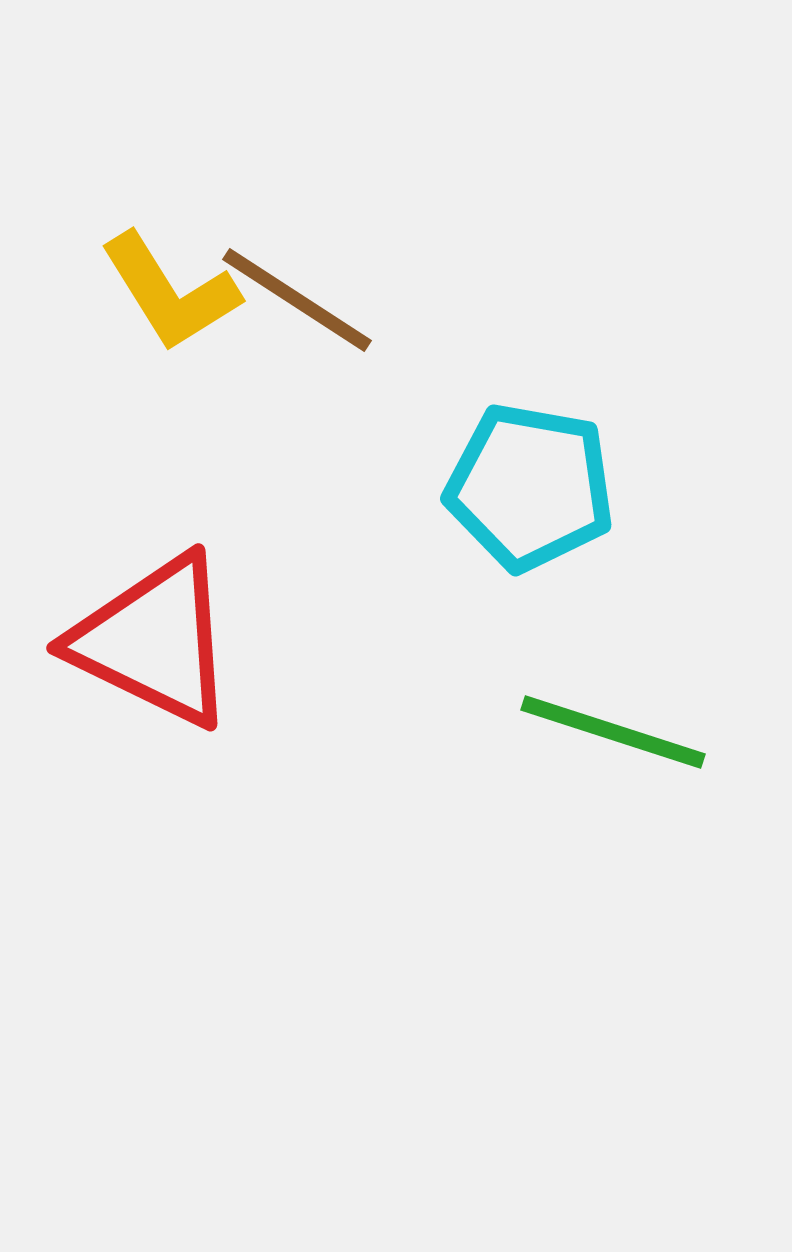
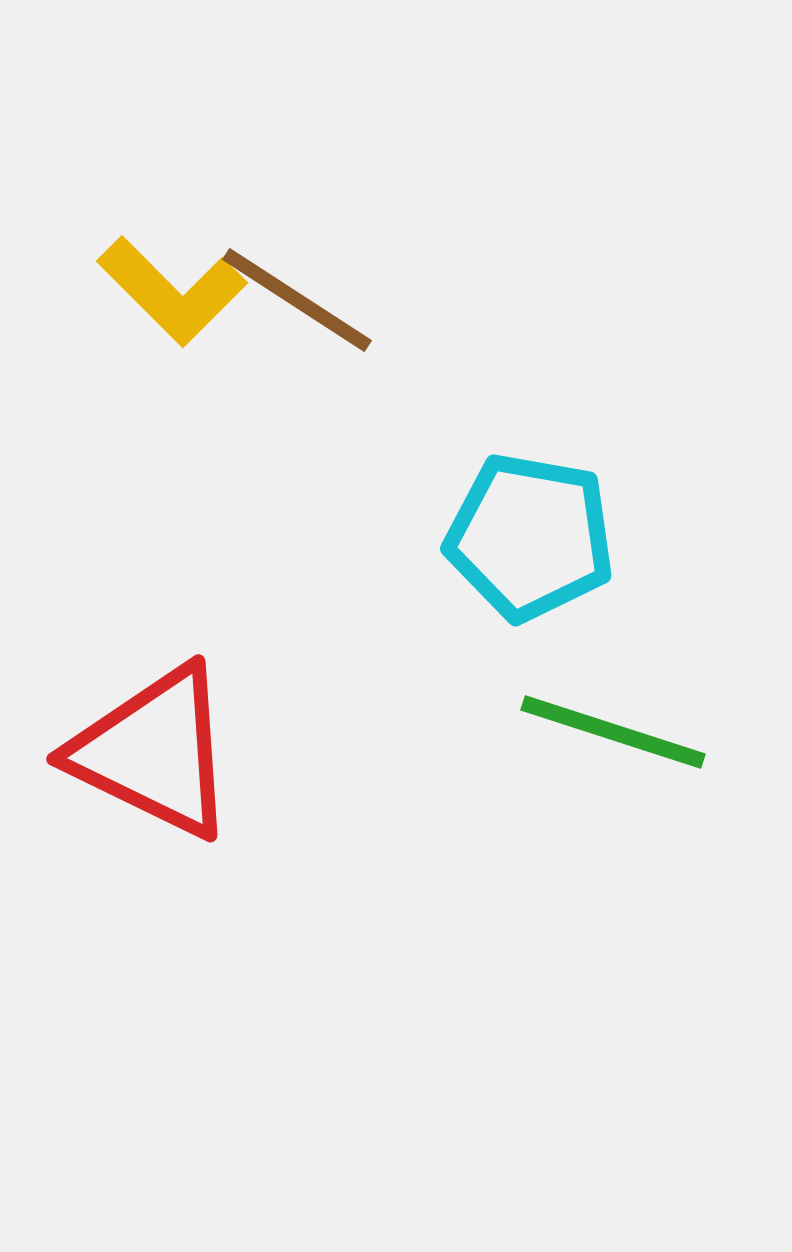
yellow L-shape: moved 2 px right, 1 px up; rotated 13 degrees counterclockwise
cyan pentagon: moved 50 px down
red triangle: moved 111 px down
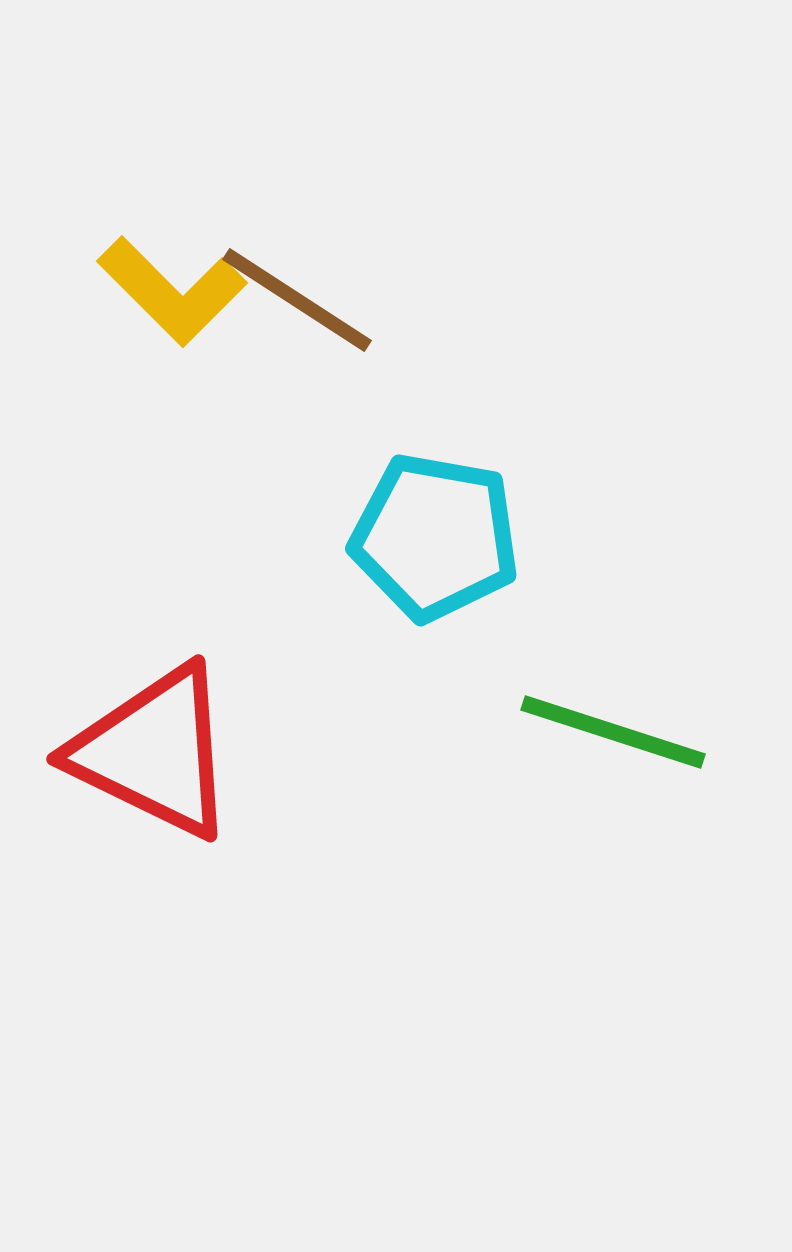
cyan pentagon: moved 95 px left
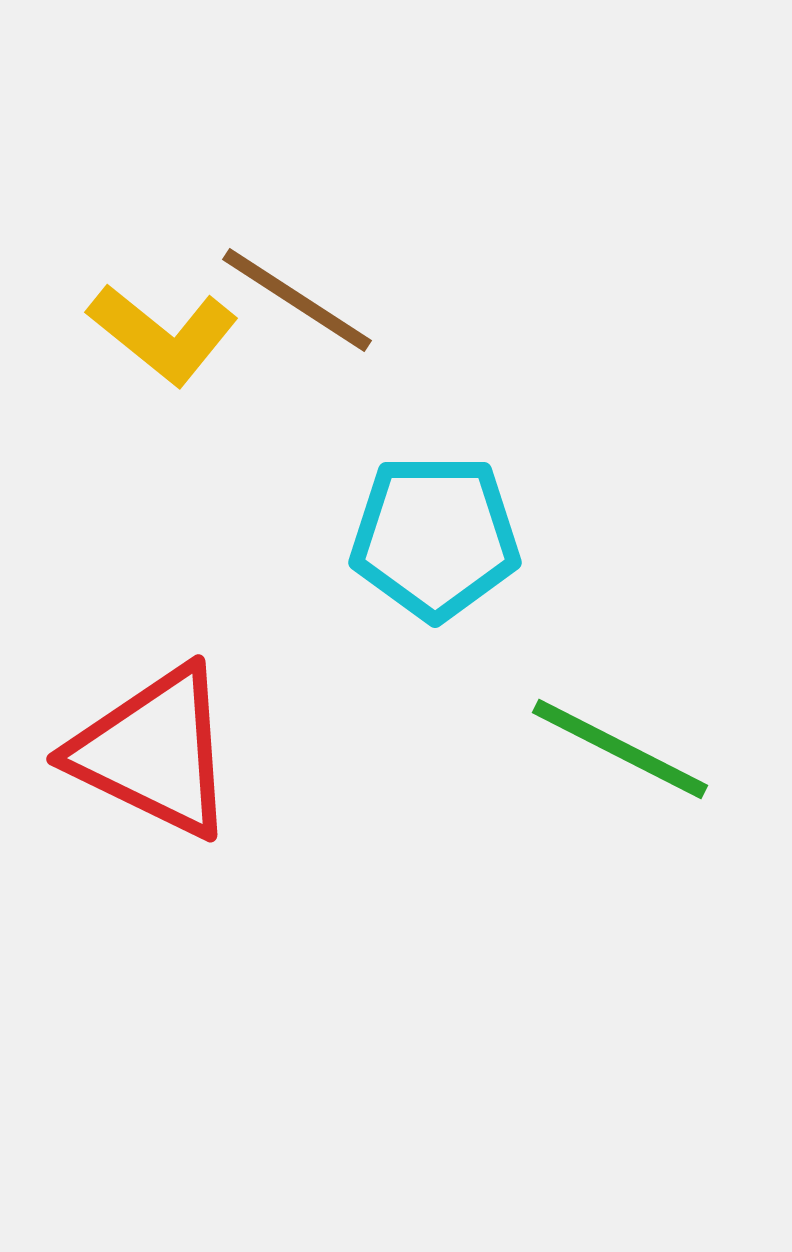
yellow L-shape: moved 9 px left, 43 px down; rotated 6 degrees counterclockwise
cyan pentagon: rotated 10 degrees counterclockwise
green line: moved 7 px right, 17 px down; rotated 9 degrees clockwise
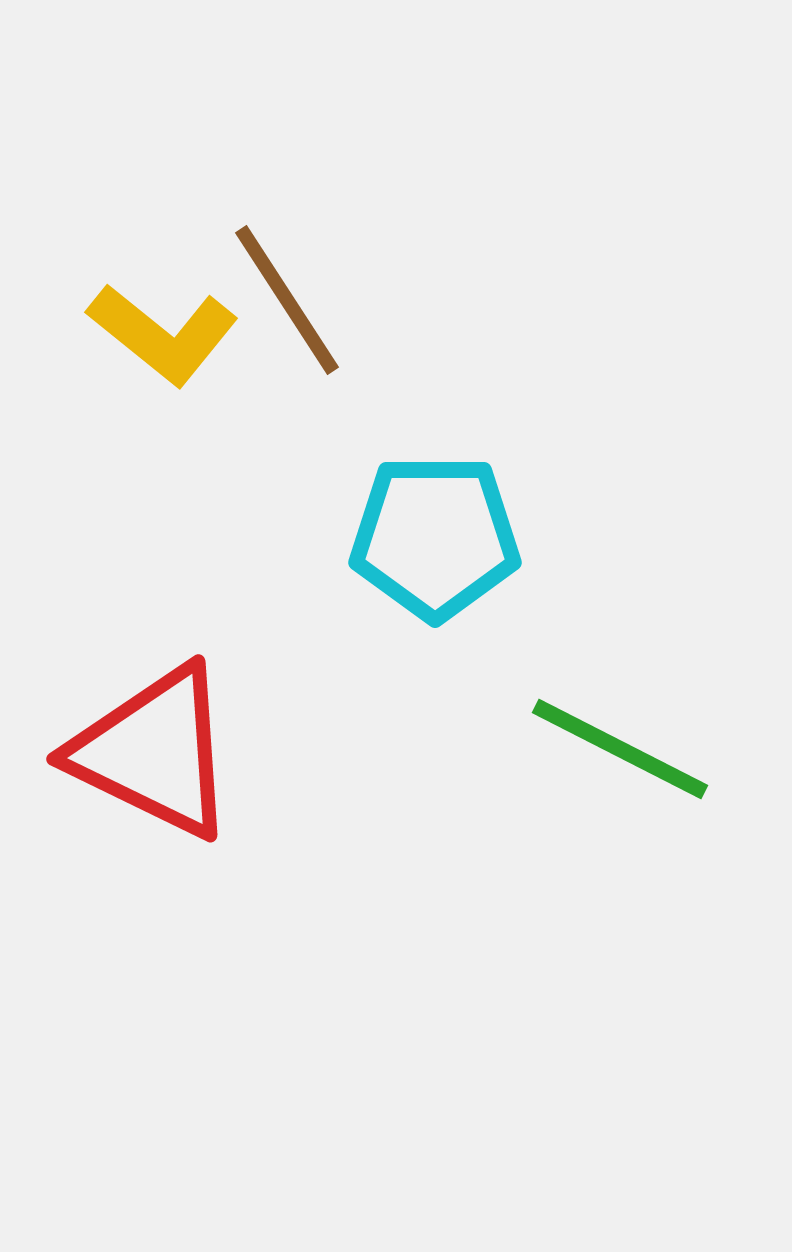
brown line: moved 10 px left; rotated 24 degrees clockwise
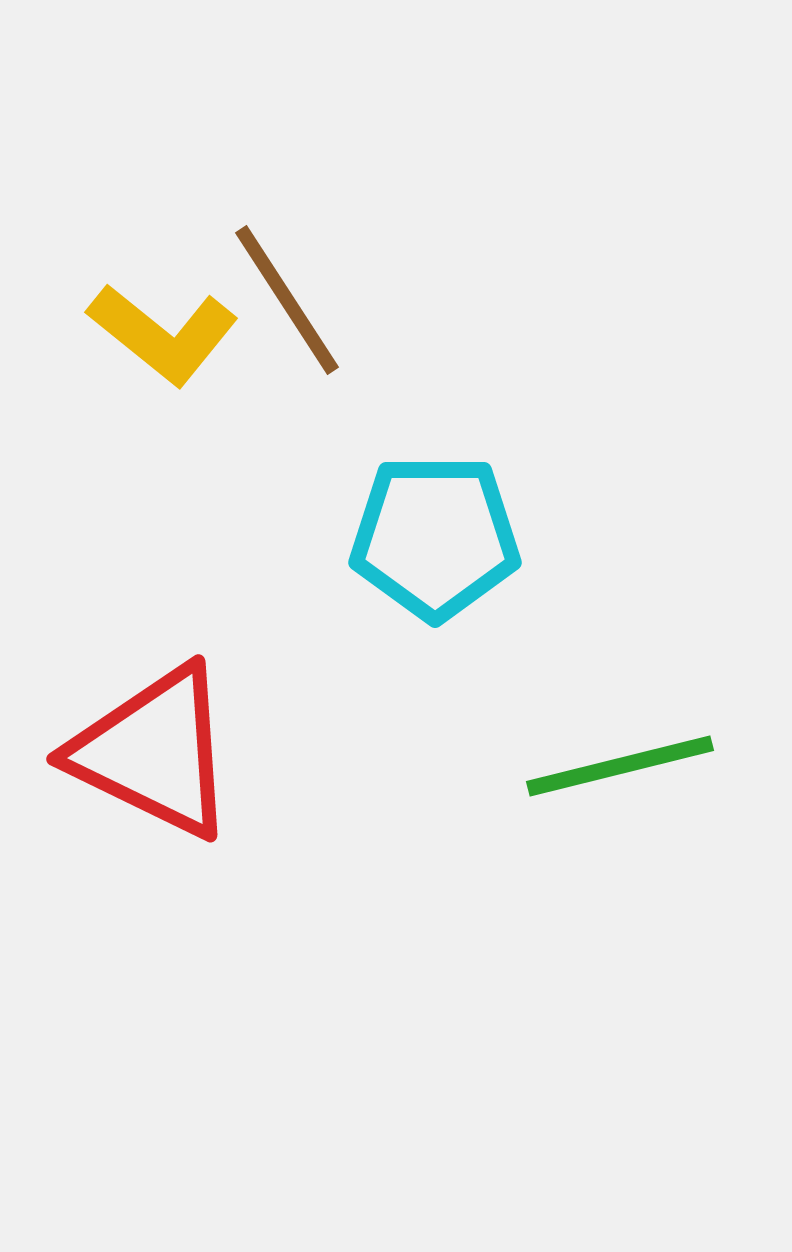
green line: moved 17 px down; rotated 41 degrees counterclockwise
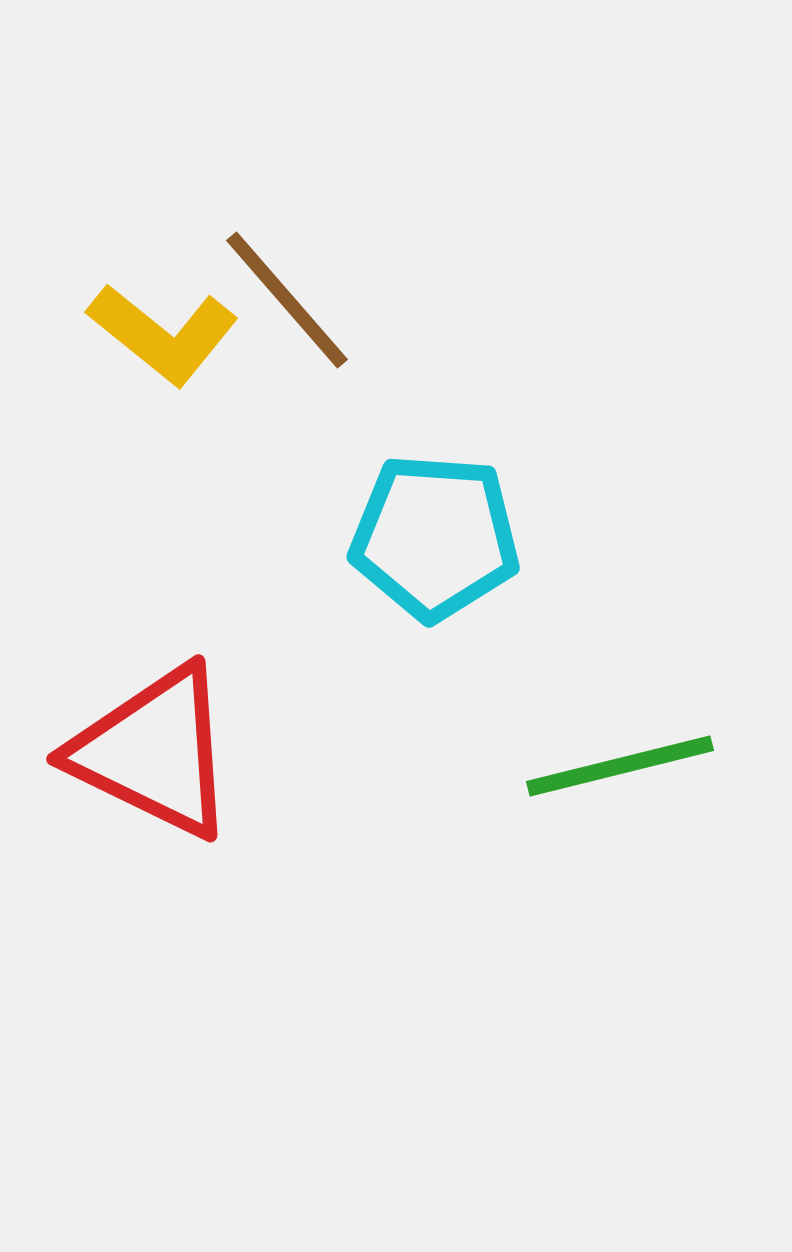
brown line: rotated 8 degrees counterclockwise
cyan pentagon: rotated 4 degrees clockwise
